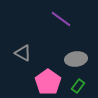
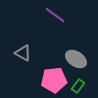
purple line: moved 6 px left, 4 px up
gray ellipse: rotated 40 degrees clockwise
pink pentagon: moved 6 px right, 2 px up; rotated 30 degrees clockwise
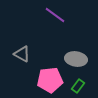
gray triangle: moved 1 px left, 1 px down
gray ellipse: rotated 25 degrees counterclockwise
pink pentagon: moved 4 px left
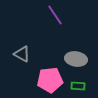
purple line: rotated 20 degrees clockwise
green rectangle: rotated 56 degrees clockwise
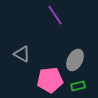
gray ellipse: moved 1 px left, 1 px down; rotated 70 degrees counterclockwise
green rectangle: rotated 16 degrees counterclockwise
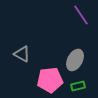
purple line: moved 26 px right
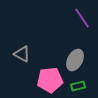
purple line: moved 1 px right, 3 px down
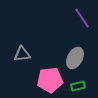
gray triangle: rotated 36 degrees counterclockwise
gray ellipse: moved 2 px up
